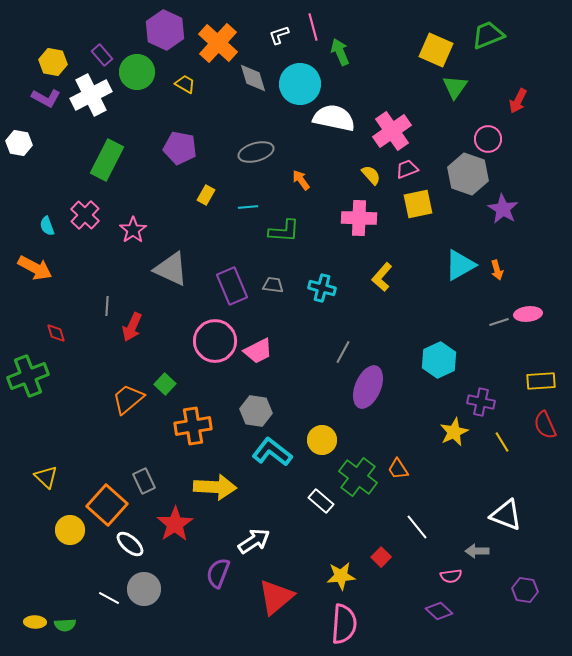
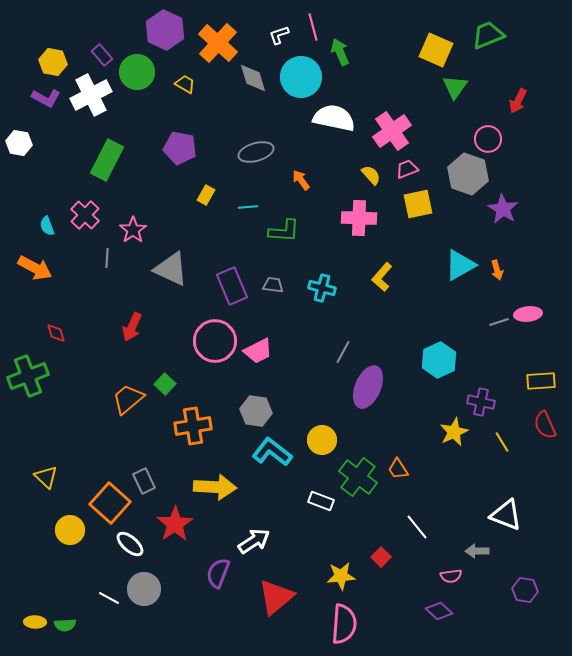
cyan circle at (300, 84): moved 1 px right, 7 px up
gray line at (107, 306): moved 48 px up
white rectangle at (321, 501): rotated 20 degrees counterclockwise
orange square at (107, 505): moved 3 px right, 2 px up
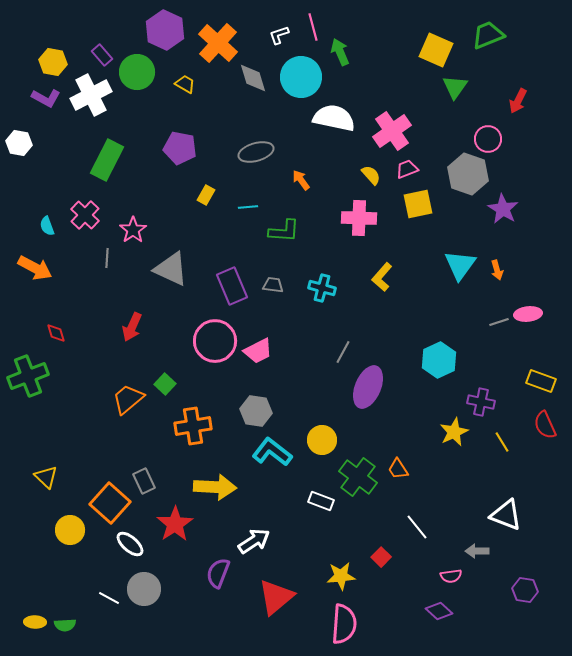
cyan triangle at (460, 265): rotated 24 degrees counterclockwise
yellow rectangle at (541, 381): rotated 24 degrees clockwise
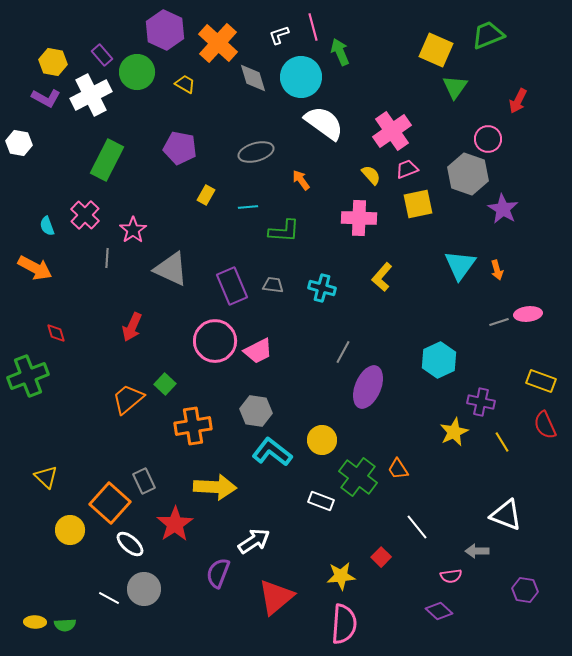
white semicircle at (334, 118): moved 10 px left, 5 px down; rotated 24 degrees clockwise
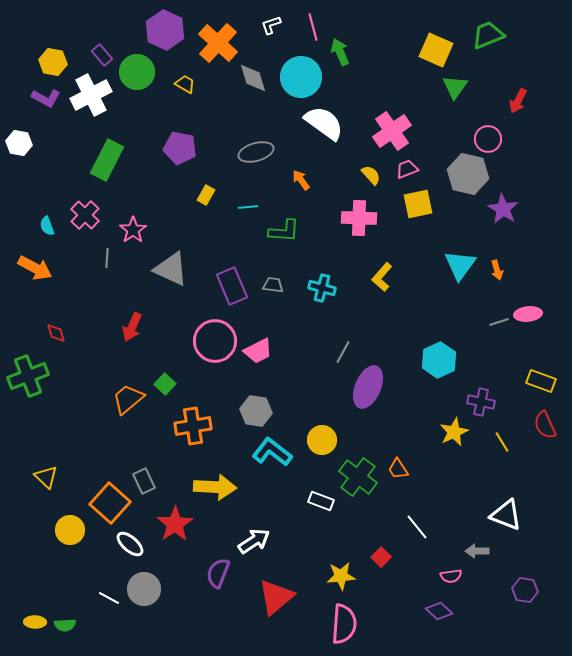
white L-shape at (279, 35): moved 8 px left, 10 px up
gray hexagon at (468, 174): rotated 6 degrees counterclockwise
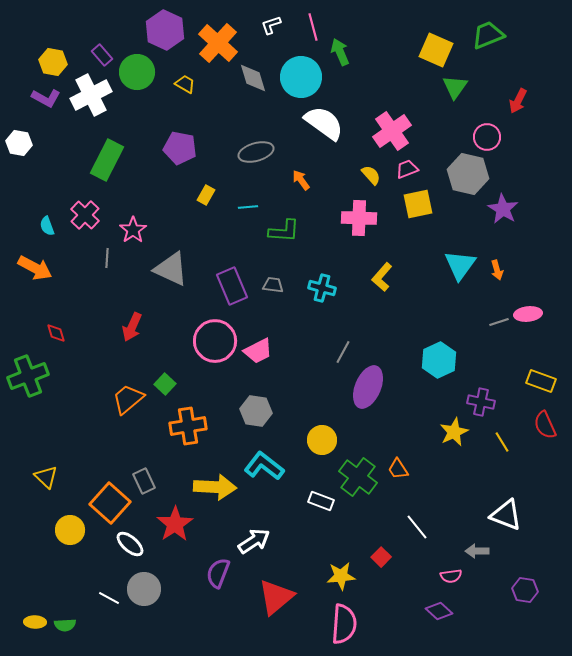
pink circle at (488, 139): moved 1 px left, 2 px up
orange cross at (193, 426): moved 5 px left
cyan L-shape at (272, 452): moved 8 px left, 14 px down
